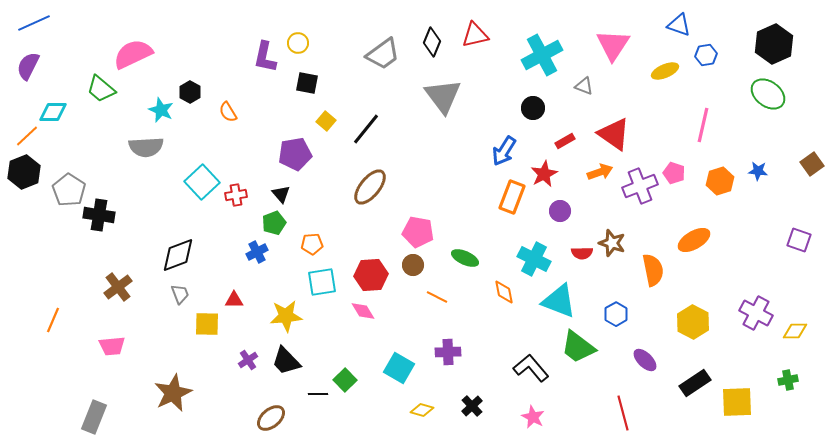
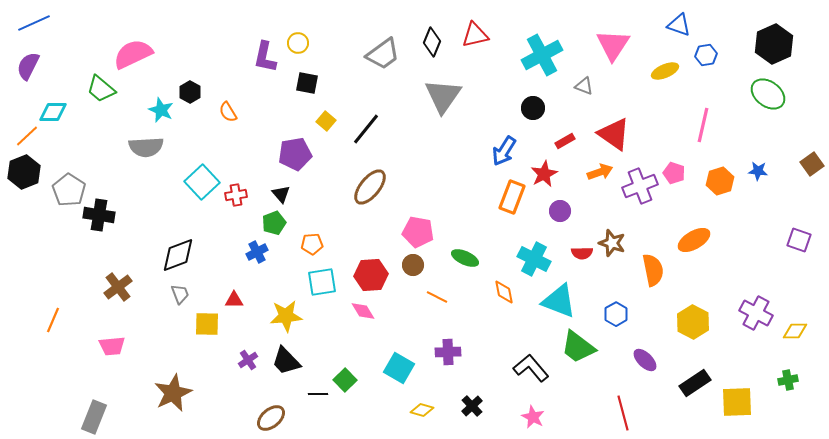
gray triangle at (443, 96): rotated 12 degrees clockwise
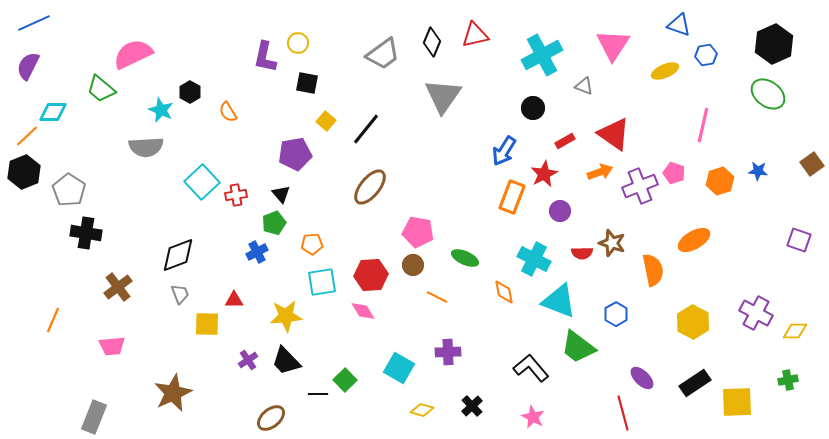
black cross at (99, 215): moved 13 px left, 18 px down
purple ellipse at (645, 360): moved 3 px left, 18 px down
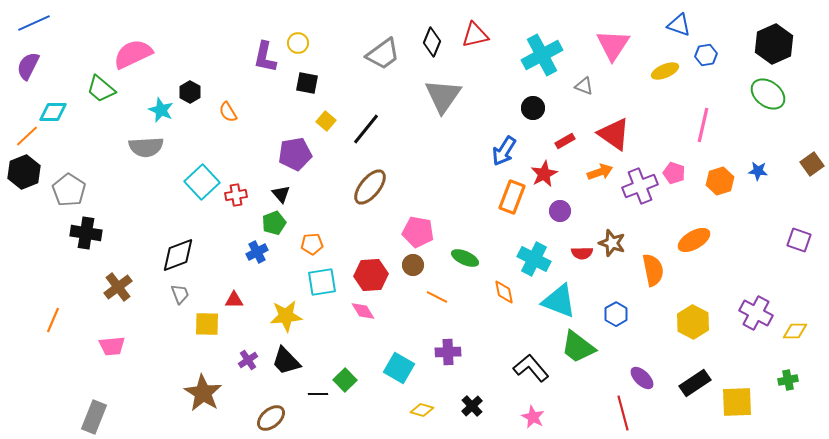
brown star at (173, 393): moved 30 px right; rotated 15 degrees counterclockwise
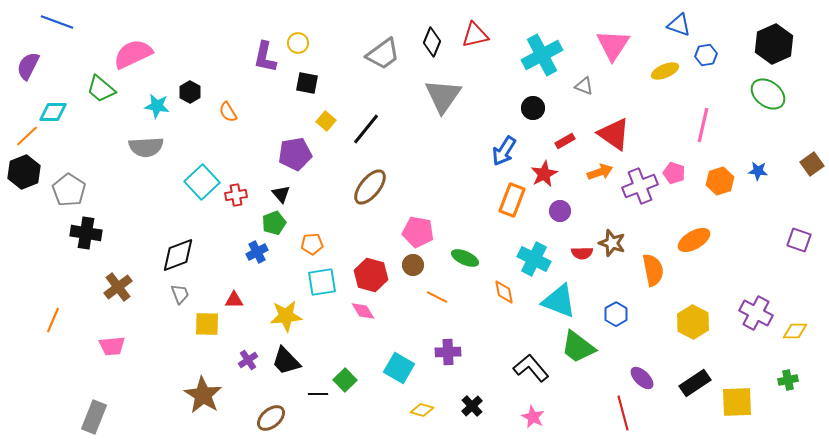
blue line at (34, 23): moved 23 px right, 1 px up; rotated 44 degrees clockwise
cyan star at (161, 110): moved 4 px left, 4 px up; rotated 15 degrees counterclockwise
orange rectangle at (512, 197): moved 3 px down
red hexagon at (371, 275): rotated 20 degrees clockwise
brown star at (203, 393): moved 2 px down
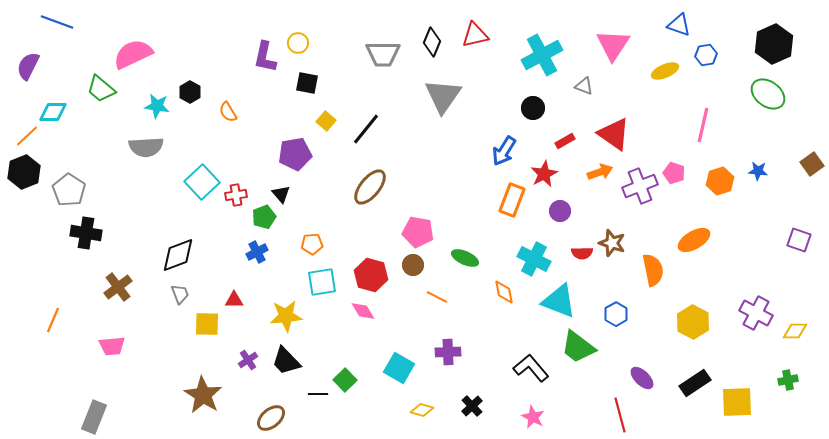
gray trapezoid at (383, 54): rotated 36 degrees clockwise
green pentagon at (274, 223): moved 10 px left, 6 px up
red line at (623, 413): moved 3 px left, 2 px down
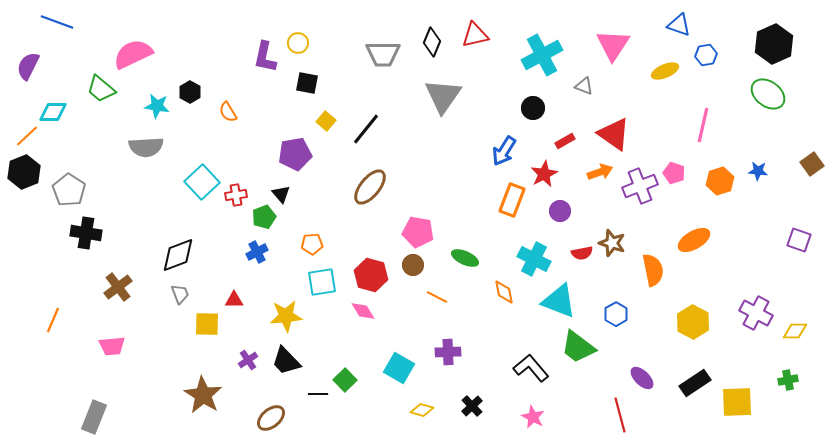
red semicircle at (582, 253): rotated 10 degrees counterclockwise
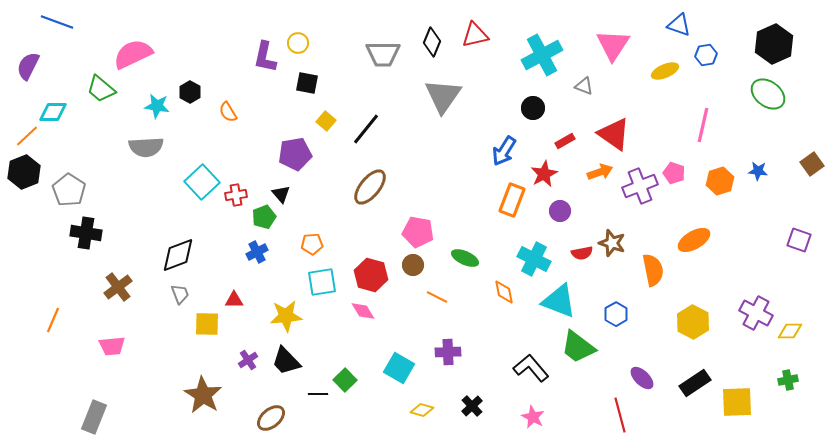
yellow diamond at (795, 331): moved 5 px left
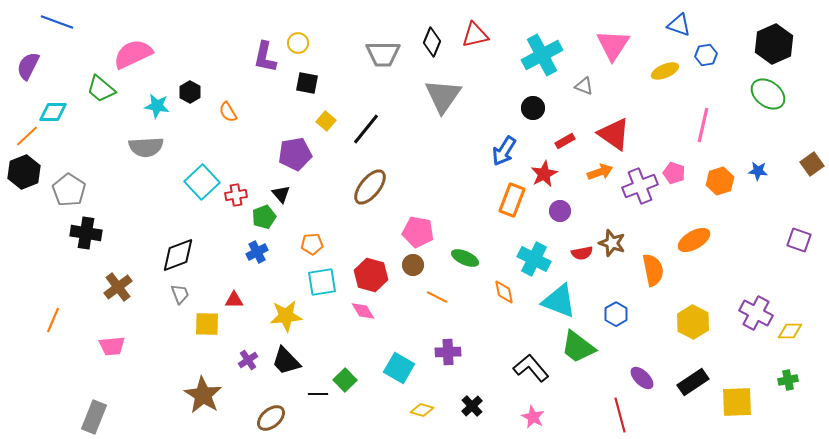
black rectangle at (695, 383): moved 2 px left, 1 px up
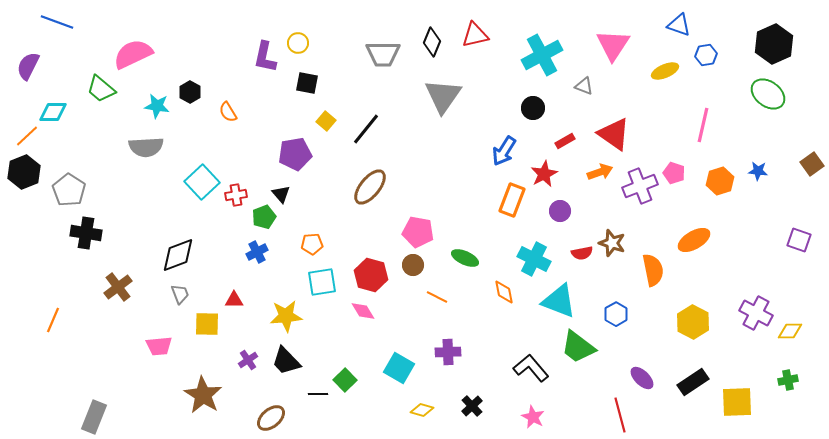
pink trapezoid at (112, 346): moved 47 px right
